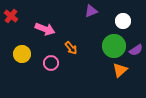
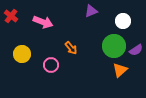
pink arrow: moved 2 px left, 7 px up
pink circle: moved 2 px down
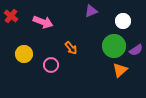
yellow circle: moved 2 px right
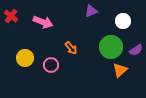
green circle: moved 3 px left, 1 px down
yellow circle: moved 1 px right, 4 px down
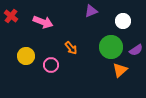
yellow circle: moved 1 px right, 2 px up
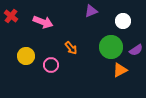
orange triangle: rotated 14 degrees clockwise
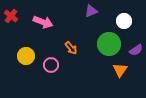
white circle: moved 1 px right
green circle: moved 2 px left, 3 px up
orange triangle: rotated 28 degrees counterclockwise
